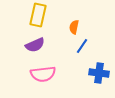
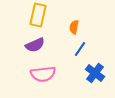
blue line: moved 2 px left, 3 px down
blue cross: moved 4 px left; rotated 30 degrees clockwise
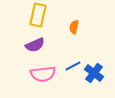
blue line: moved 7 px left, 17 px down; rotated 28 degrees clockwise
blue cross: moved 1 px left
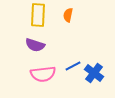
yellow rectangle: rotated 10 degrees counterclockwise
orange semicircle: moved 6 px left, 12 px up
purple semicircle: rotated 42 degrees clockwise
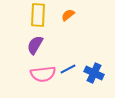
orange semicircle: rotated 40 degrees clockwise
purple semicircle: rotated 102 degrees clockwise
blue line: moved 5 px left, 3 px down
blue cross: rotated 12 degrees counterclockwise
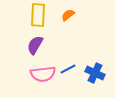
blue cross: moved 1 px right
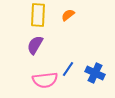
blue line: rotated 28 degrees counterclockwise
pink semicircle: moved 2 px right, 6 px down
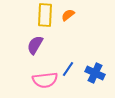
yellow rectangle: moved 7 px right
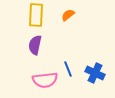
yellow rectangle: moved 9 px left
purple semicircle: rotated 18 degrees counterclockwise
blue line: rotated 56 degrees counterclockwise
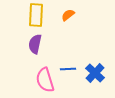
purple semicircle: moved 1 px up
blue line: rotated 70 degrees counterclockwise
blue cross: rotated 18 degrees clockwise
pink semicircle: rotated 80 degrees clockwise
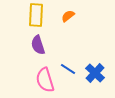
orange semicircle: moved 1 px down
purple semicircle: moved 3 px right, 1 px down; rotated 30 degrees counterclockwise
blue line: rotated 35 degrees clockwise
